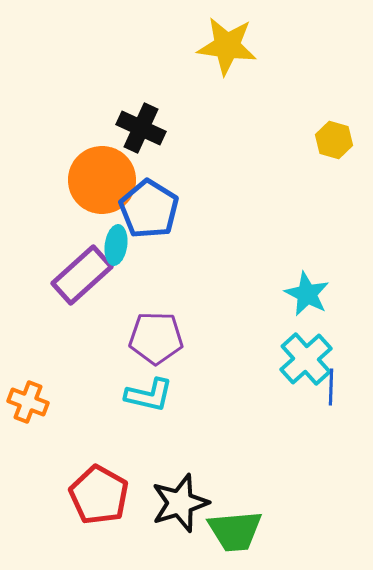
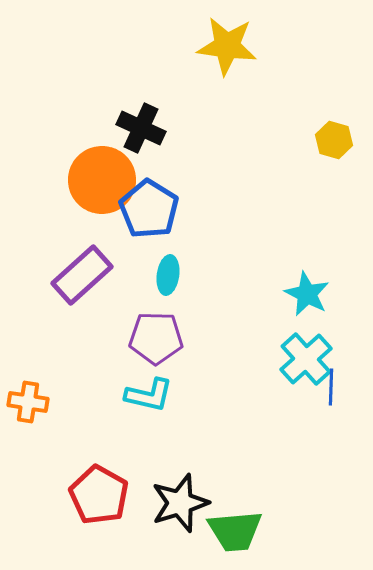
cyan ellipse: moved 52 px right, 30 px down
orange cross: rotated 12 degrees counterclockwise
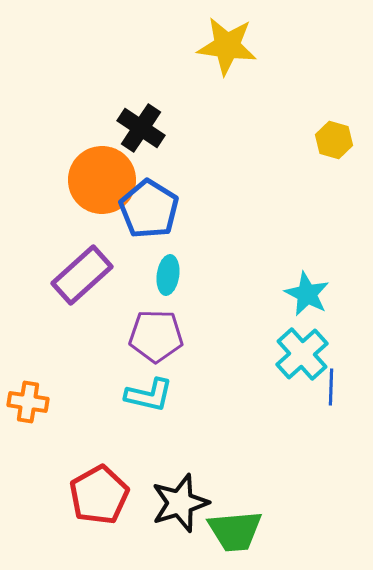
black cross: rotated 9 degrees clockwise
purple pentagon: moved 2 px up
cyan cross: moved 4 px left, 5 px up
red pentagon: rotated 14 degrees clockwise
